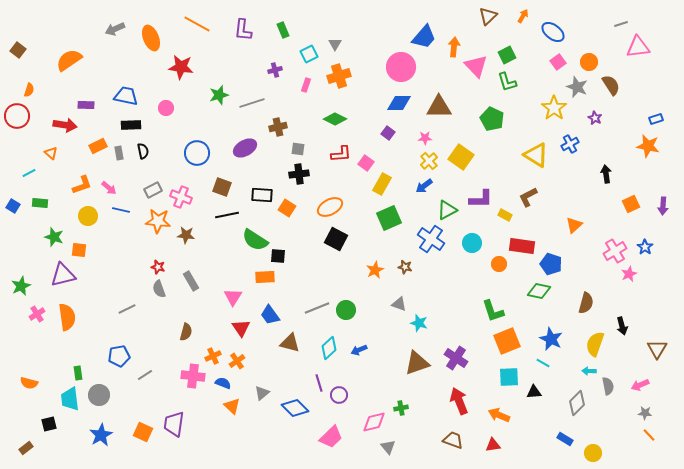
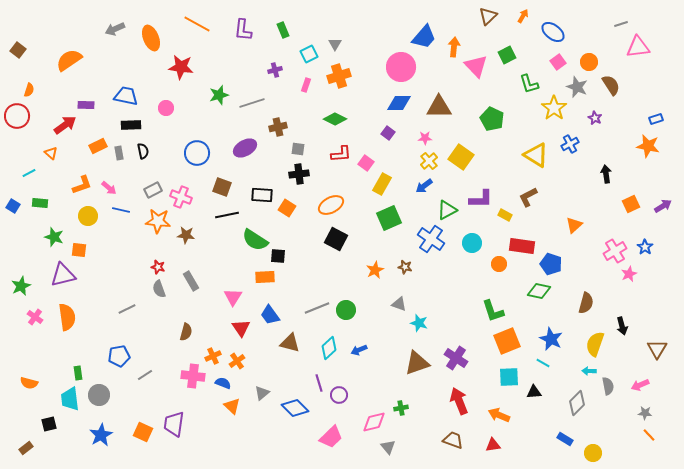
green L-shape at (507, 82): moved 22 px right, 2 px down
red arrow at (65, 125): rotated 45 degrees counterclockwise
purple arrow at (663, 206): rotated 126 degrees counterclockwise
orange ellipse at (330, 207): moved 1 px right, 2 px up
pink cross at (37, 314): moved 2 px left, 3 px down; rotated 21 degrees counterclockwise
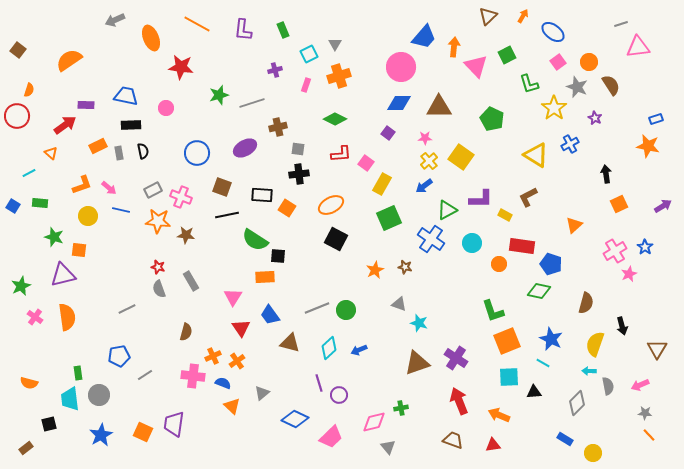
gray arrow at (115, 29): moved 9 px up
orange square at (631, 204): moved 12 px left
blue diamond at (295, 408): moved 11 px down; rotated 20 degrees counterclockwise
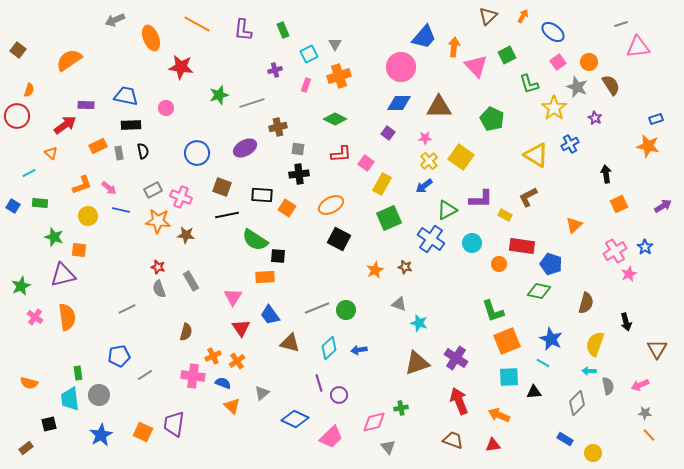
black square at (336, 239): moved 3 px right
black arrow at (622, 326): moved 4 px right, 4 px up
blue arrow at (359, 350): rotated 14 degrees clockwise
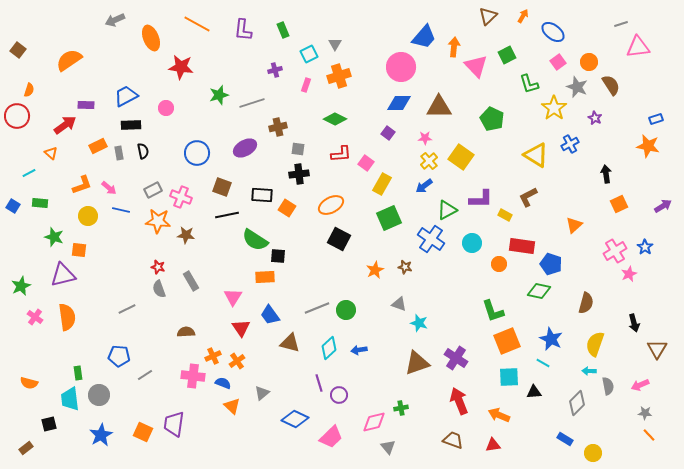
blue trapezoid at (126, 96): rotated 40 degrees counterclockwise
black arrow at (626, 322): moved 8 px right, 1 px down
brown semicircle at (186, 332): rotated 108 degrees counterclockwise
blue pentagon at (119, 356): rotated 15 degrees clockwise
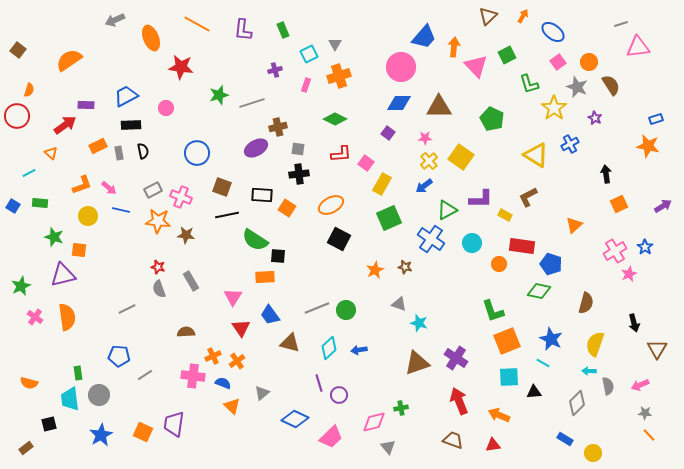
purple ellipse at (245, 148): moved 11 px right
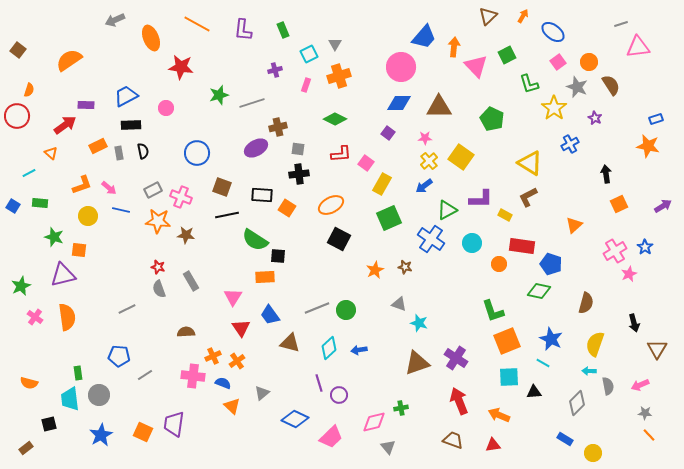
yellow triangle at (536, 155): moved 6 px left, 8 px down
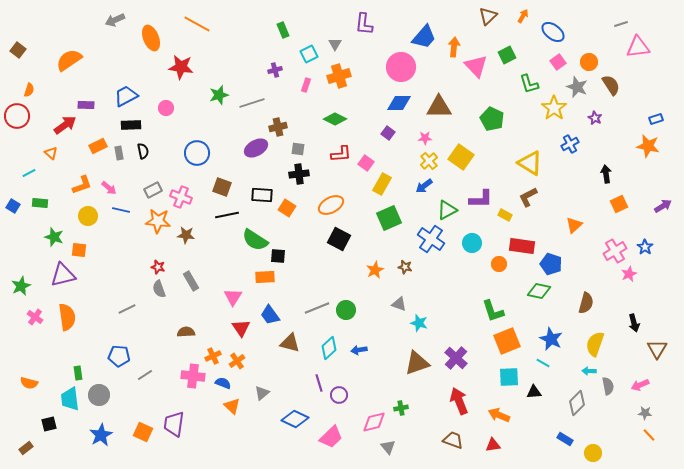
purple L-shape at (243, 30): moved 121 px right, 6 px up
purple cross at (456, 358): rotated 10 degrees clockwise
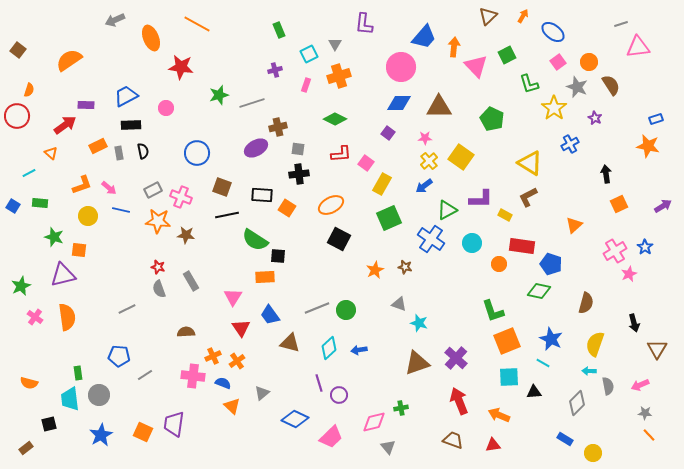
green rectangle at (283, 30): moved 4 px left
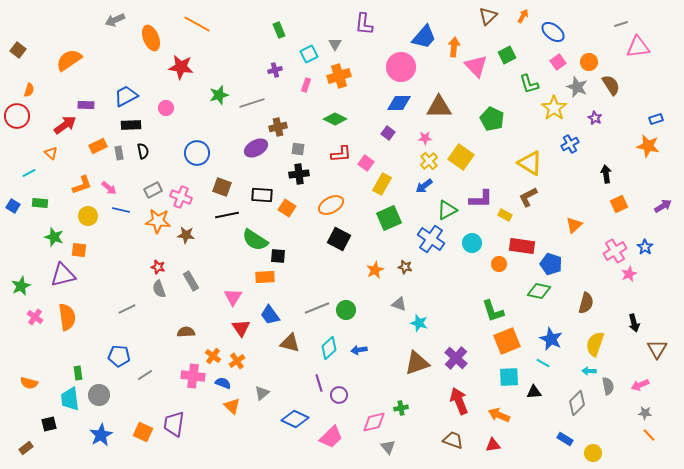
orange cross at (213, 356): rotated 28 degrees counterclockwise
